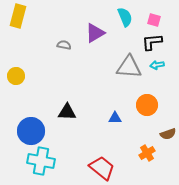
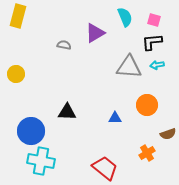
yellow circle: moved 2 px up
red trapezoid: moved 3 px right
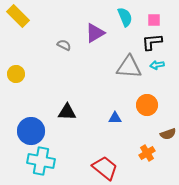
yellow rectangle: rotated 60 degrees counterclockwise
pink square: rotated 16 degrees counterclockwise
gray semicircle: rotated 16 degrees clockwise
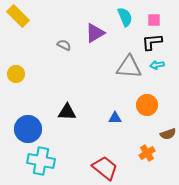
blue circle: moved 3 px left, 2 px up
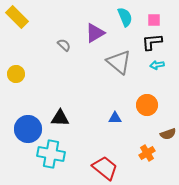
yellow rectangle: moved 1 px left, 1 px down
gray semicircle: rotated 16 degrees clockwise
gray triangle: moved 10 px left, 5 px up; rotated 36 degrees clockwise
black triangle: moved 7 px left, 6 px down
cyan cross: moved 10 px right, 7 px up
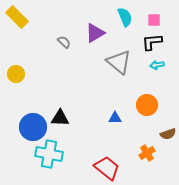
gray semicircle: moved 3 px up
blue circle: moved 5 px right, 2 px up
cyan cross: moved 2 px left
red trapezoid: moved 2 px right
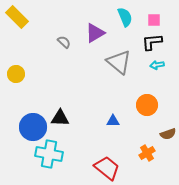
blue triangle: moved 2 px left, 3 px down
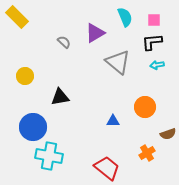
gray triangle: moved 1 px left
yellow circle: moved 9 px right, 2 px down
orange circle: moved 2 px left, 2 px down
black triangle: moved 21 px up; rotated 12 degrees counterclockwise
cyan cross: moved 2 px down
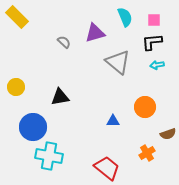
purple triangle: rotated 15 degrees clockwise
yellow circle: moved 9 px left, 11 px down
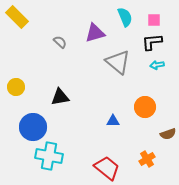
gray semicircle: moved 4 px left
orange cross: moved 6 px down
